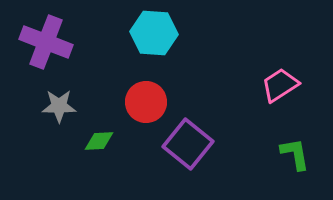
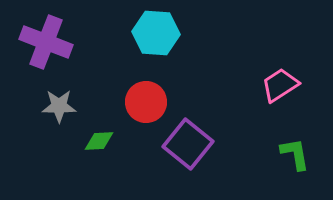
cyan hexagon: moved 2 px right
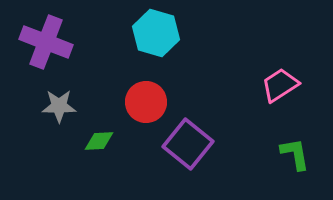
cyan hexagon: rotated 12 degrees clockwise
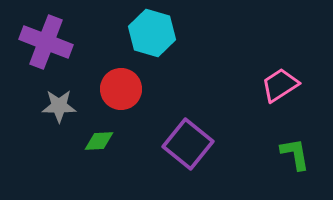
cyan hexagon: moved 4 px left
red circle: moved 25 px left, 13 px up
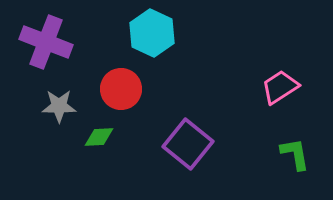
cyan hexagon: rotated 9 degrees clockwise
pink trapezoid: moved 2 px down
green diamond: moved 4 px up
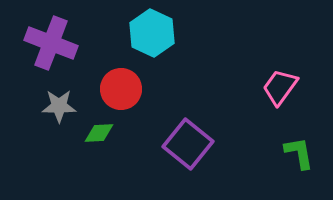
purple cross: moved 5 px right, 1 px down
pink trapezoid: rotated 21 degrees counterclockwise
green diamond: moved 4 px up
green L-shape: moved 4 px right, 1 px up
